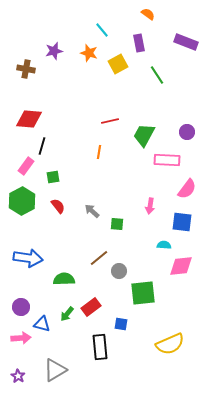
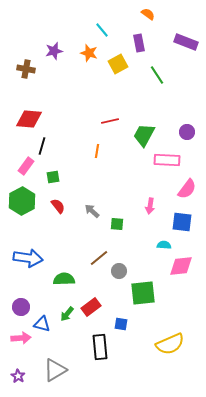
orange line at (99, 152): moved 2 px left, 1 px up
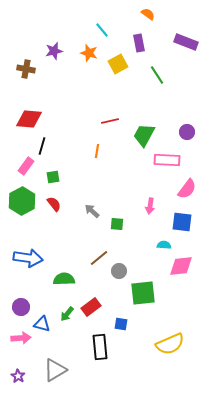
red semicircle at (58, 206): moved 4 px left, 2 px up
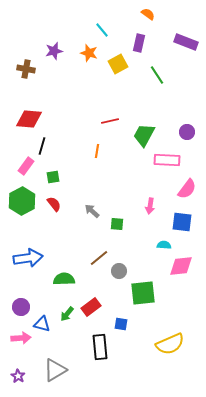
purple rectangle at (139, 43): rotated 24 degrees clockwise
blue arrow at (28, 258): rotated 16 degrees counterclockwise
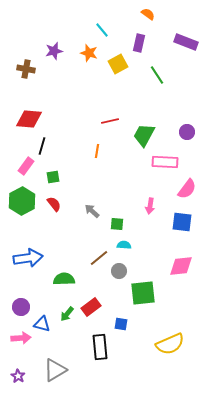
pink rectangle at (167, 160): moved 2 px left, 2 px down
cyan semicircle at (164, 245): moved 40 px left
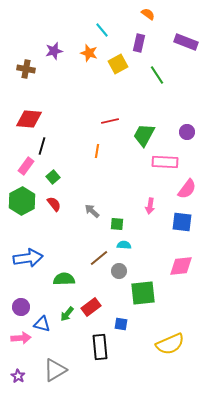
green square at (53, 177): rotated 32 degrees counterclockwise
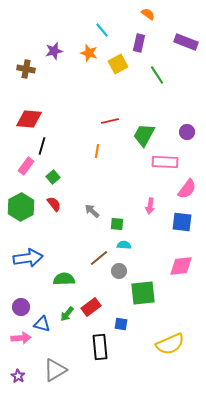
green hexagon at (22, 201): moved 1 px left, 6 px down
